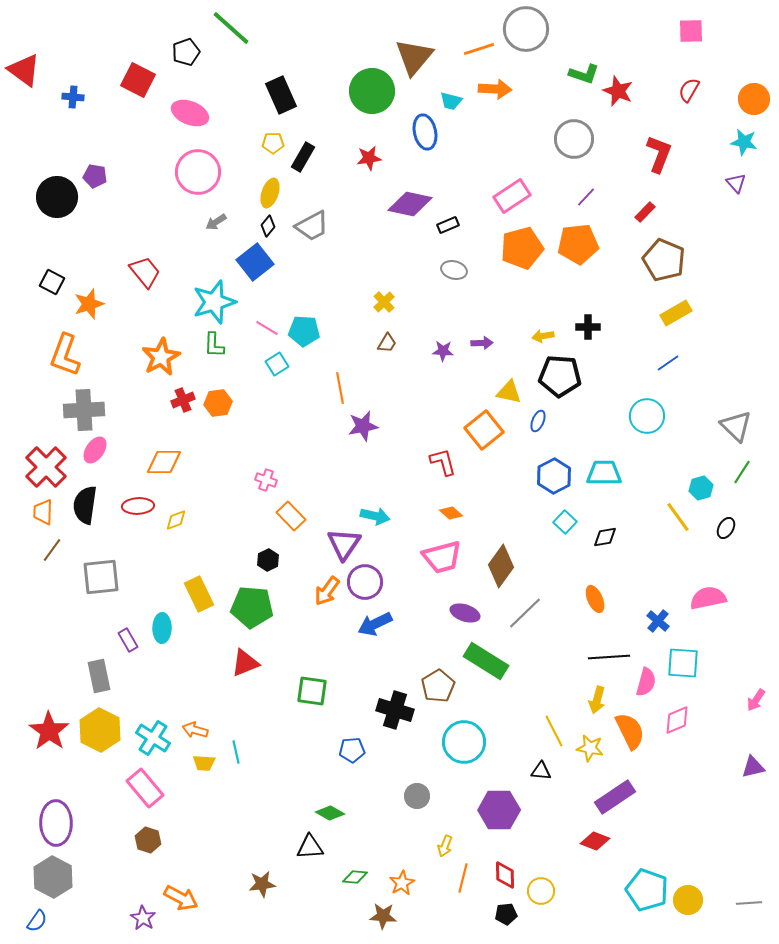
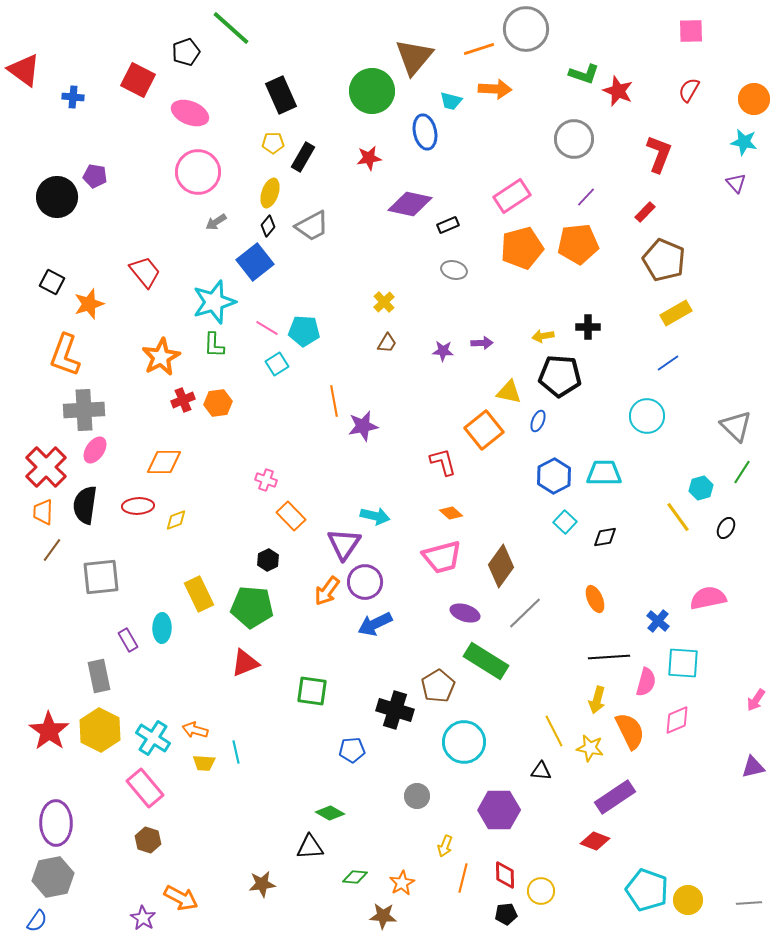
orange line at (340, 388): moved 6 px left, 13 px down
gray hexagon at (53, 877): rotated 21 degrees clockwise
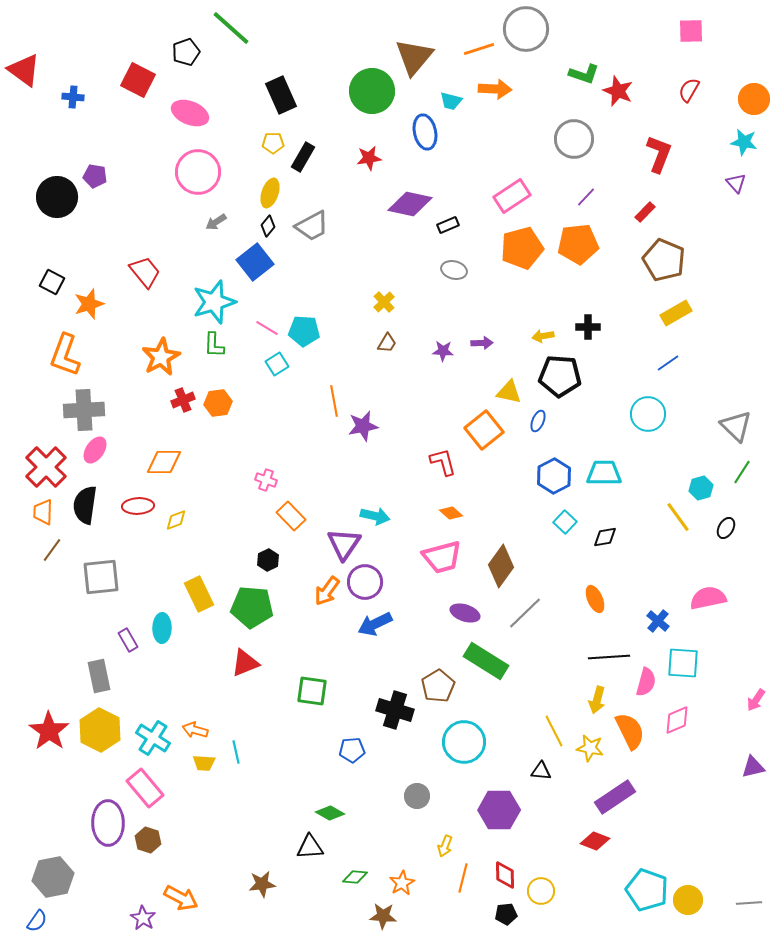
cyan circle at (647, 416): moved 1 px right, 2 px up
purple ellipse at (56, 823): moved 52 px right
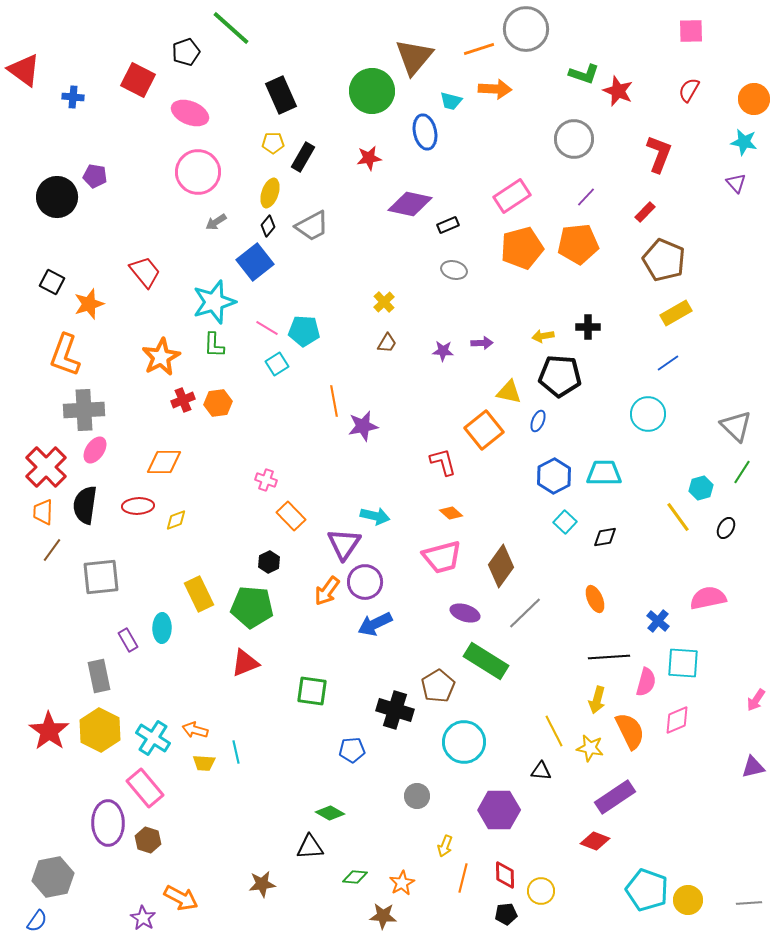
black hexagon at (268, 560): moved 1 px right, 2 px down
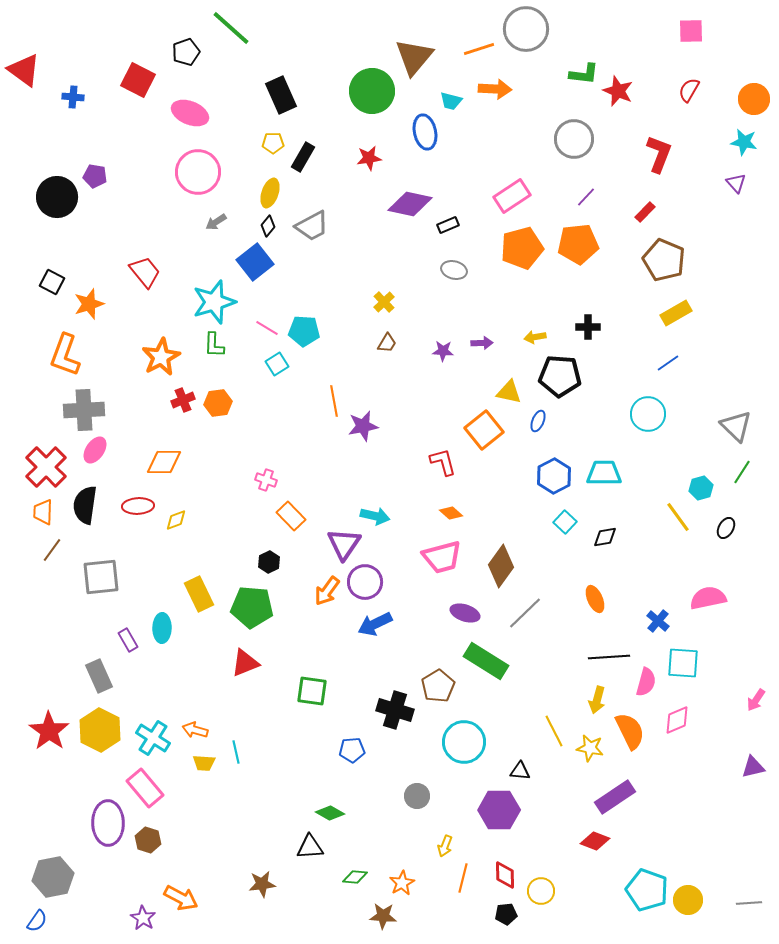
green L-shape at (584, 74): rotated 12 degrees counterclockwise
yellow arrow at (543, 336): moved 8 px left, 1 px down
gray rectangle at (99, 676): rotated 12 degrees counterclockwise
black triangle at (541, 771): moved 21 px left
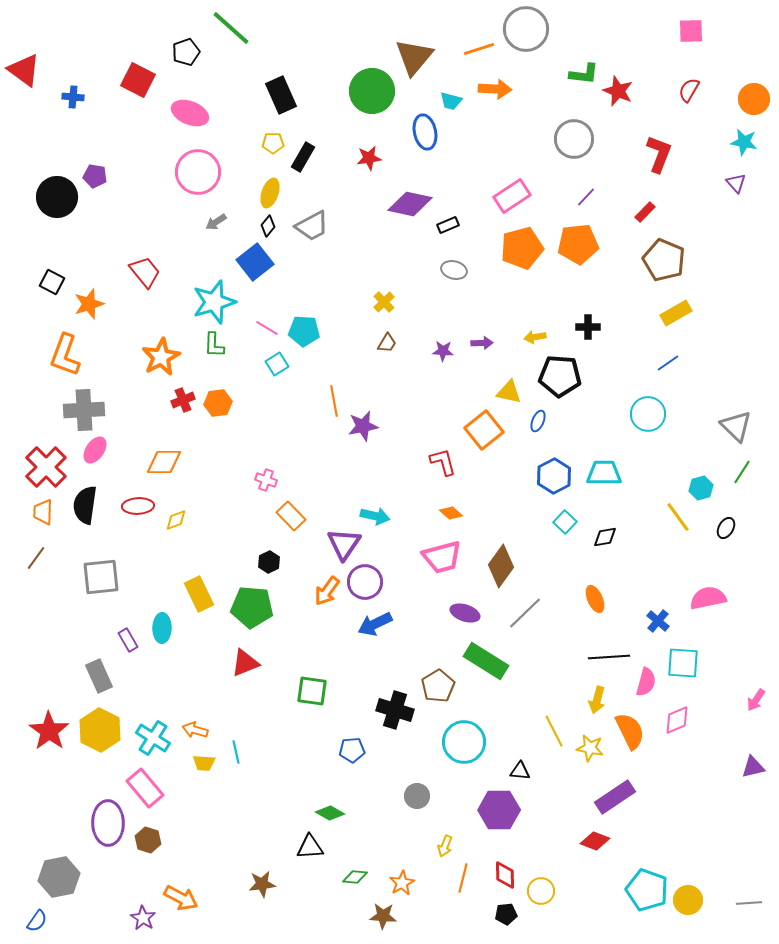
brown line at (52, 550): moved 16 px left, 8 px down
gray hexagon at (53, 877): moved 6 px right
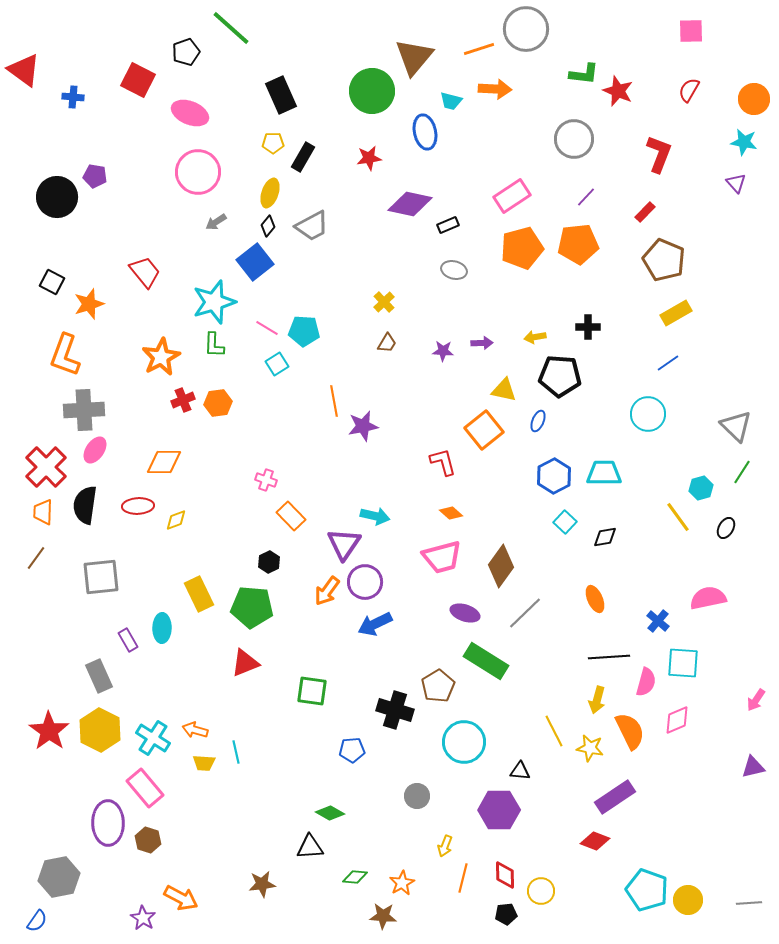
yellow triangle at (509, 392): moved 5 px left, 2 px up
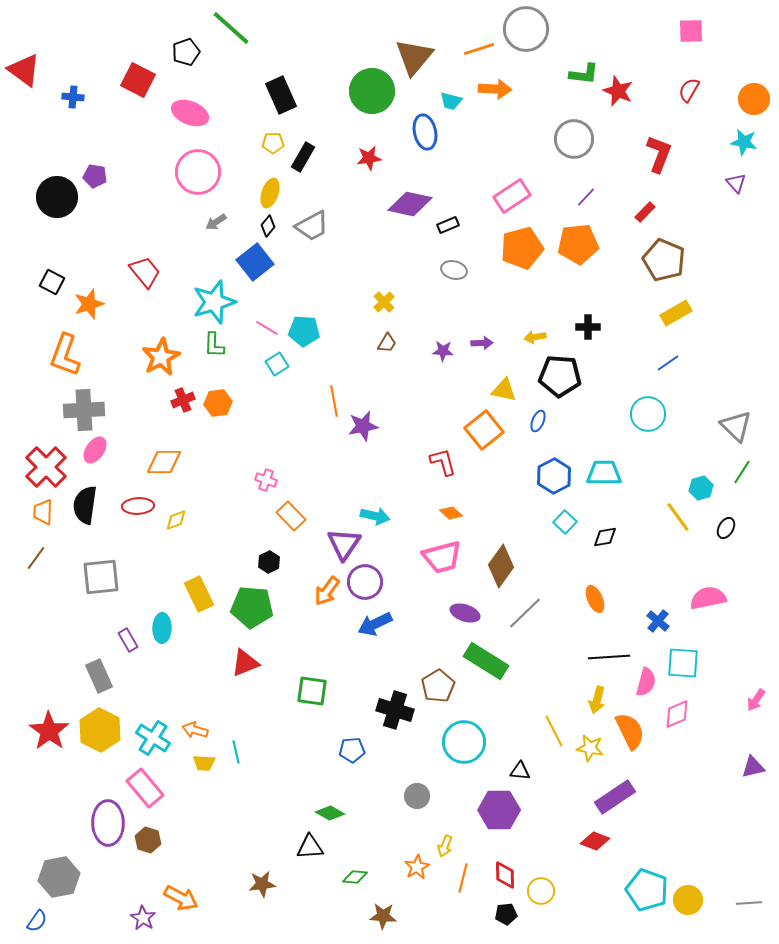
pink diamond at (677, 720): moved 6 px up
orange star at (402, 883): moved 15 px right, 16 px up
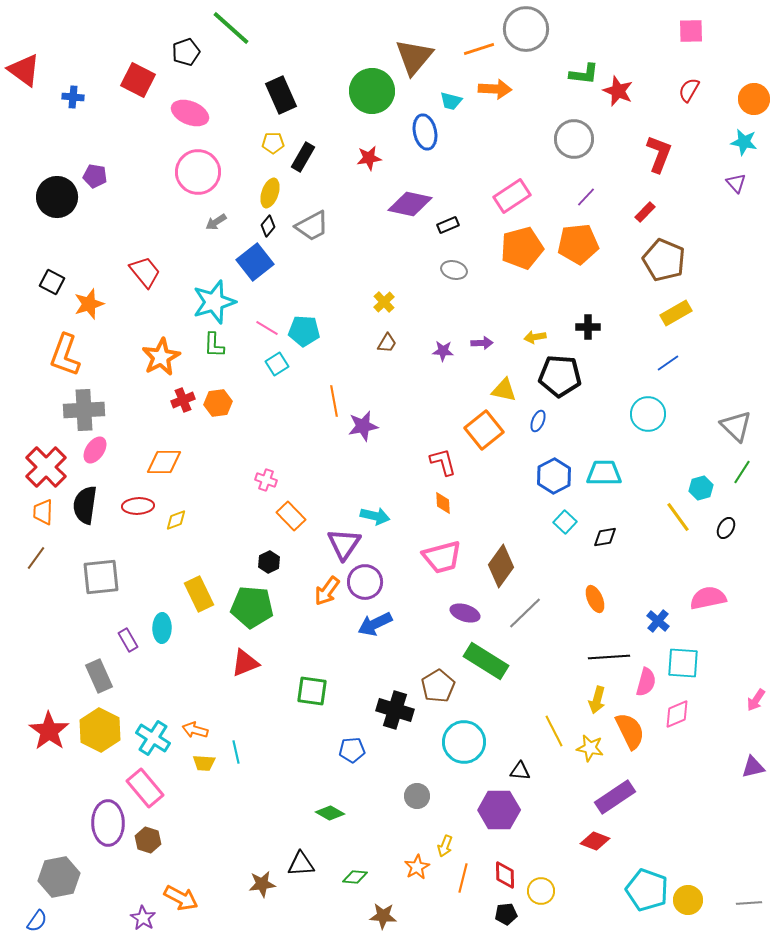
orange diamond at (451, 513): moved 8 px left, 10 px up; rotated 45 degrees clockwise
black triangle at (310, 847): moved 9 px left, 17 px down
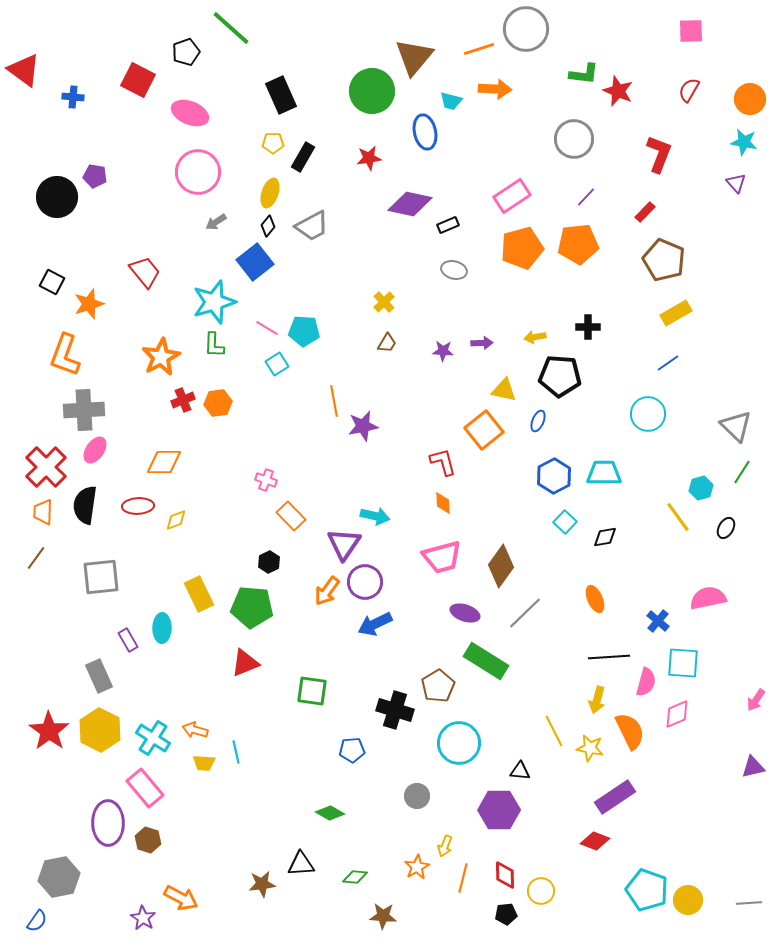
orange circle at (754, 99): moved 4 px left
cyan circle at (464, 742): moved 5 px left, 1 px down
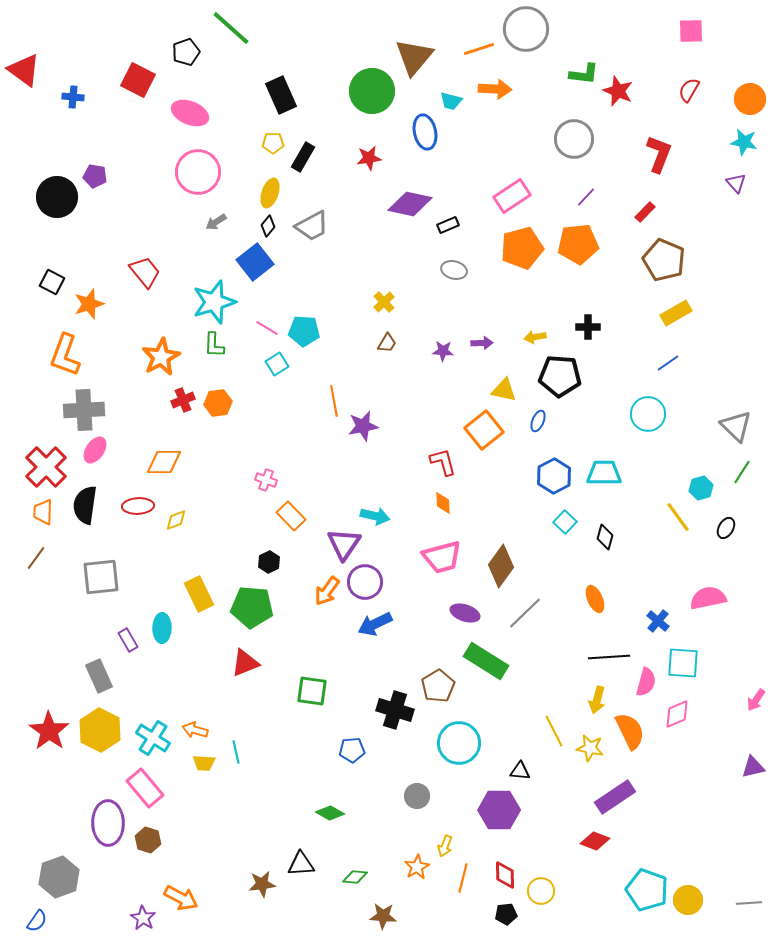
black diamond at (605, 537): rotated 65 degrees counterclockwise
gray hexagon at (59, 877): rotated 9 degrees counterclockwise
